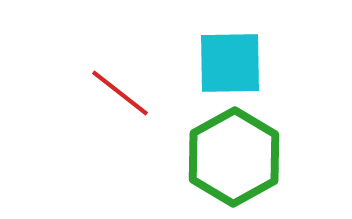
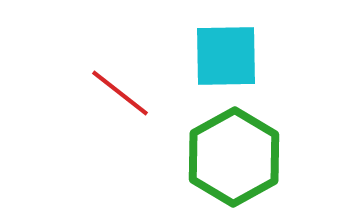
cyan square: moved 4 px left, 7 px up
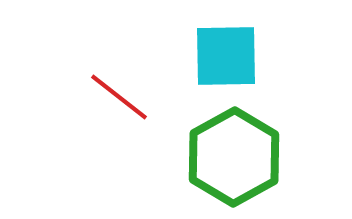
red line: moved 1 px left, 4 px down
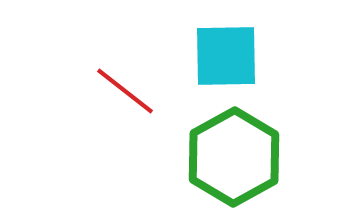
red line: moved 6 px right, 6 px up
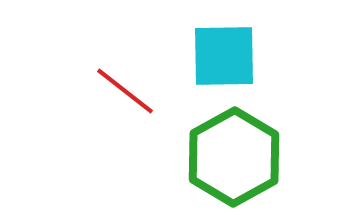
cyan square: moved 2 px left
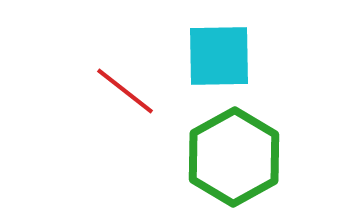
cyan square: moved 5 px left
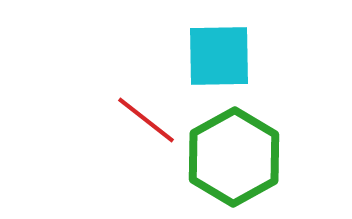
red line: moved 21 px right, 29 px down
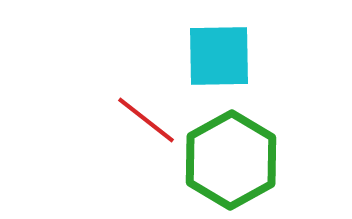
green hexagon: moved 3 px left, 3 px down
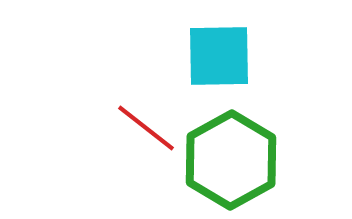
red line: moved 8 px down
